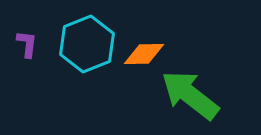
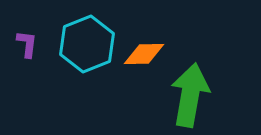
green arrow: rotated 62 degrees clockwise
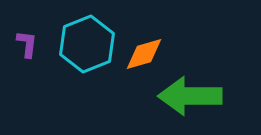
orange diamond: rotated 15 degrees counterclockwise
green arrow: moved 1 px down; rotated 100 degrees counterclockwise
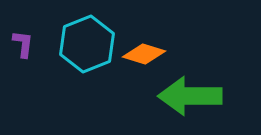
purple L-shape: moved 4 px left
orange diamond: rotated 33 degrees clockwise
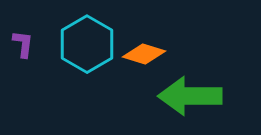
cyan hexagon: rotated 8 degrees counterclockwise
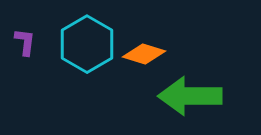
purple L-shape: moved 2 px right, 2 px up
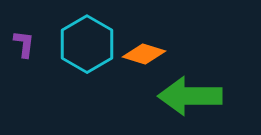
purple L-shape: moved 1 px left, 2 px down
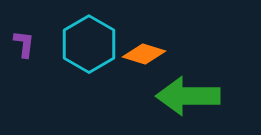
cyan hexagon: moved 2 px right
green arrow: moved 2 px left
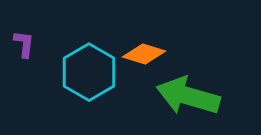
cyan hexagon: moved 28 px down
green arrow: rotated 16 degrees clockwise
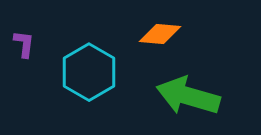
orange diamond: moved 16 px right, 20 px up; rotated 12 degrees counterclockwise
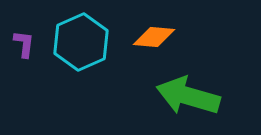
orange diamond: moved 6 px left, 3 px down
cyan hexagon: moved 8 px left, 30 px up; rotated 6 degrees clockwise
